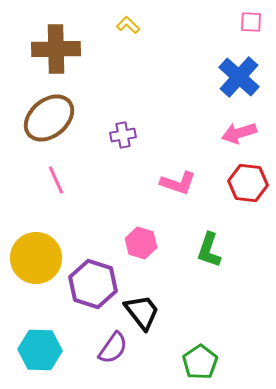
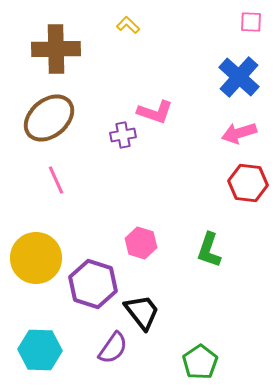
pink L-shape: moved 23 px left, 71 px up
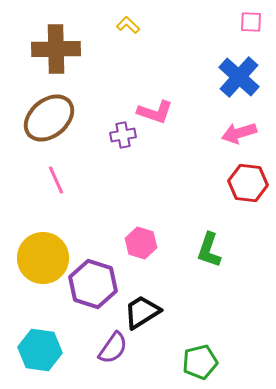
yellow circle: moved 7 px right
black trapezoid: rotated 84 degrees counterclockwise
cyan hexagon: rotated 6 degrees clockwise
green pentagon: rotated 20 degrees clockwise
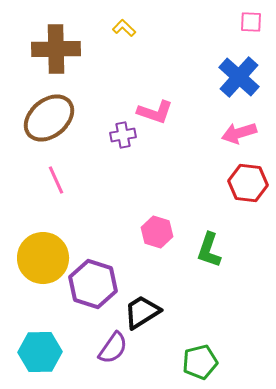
yellow L-shape: moved 4 px left, 3 px down
pink hexagon: moved 16 px right, 11 px up
cyan hexagon: moved 2 px down; rotated 9 degrees counterclockwise
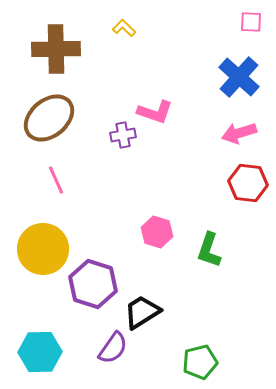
yellow circle: moved 9 px up
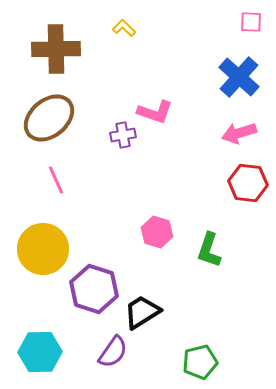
purple hexagon: moved 1 px right, 5 px down
purple semicircle: moved 4 px down
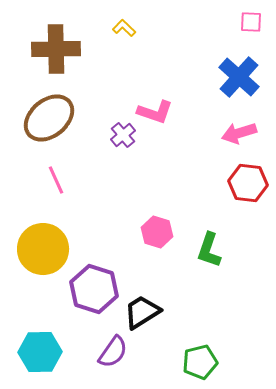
purple cross: rotated 30 degrees counterclockwise
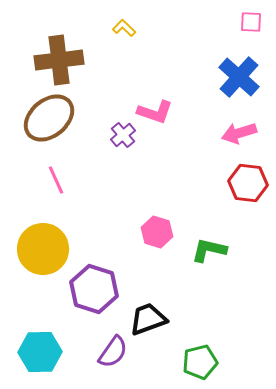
brown cross: moved 3 px right, 11 px down; rotated 6 degrees counterclockwise
green L-shape: rotated 84 degrees clockwise
black trapezoid: moved 6 px right, 7 px down; rotated 12 degrees clockwise
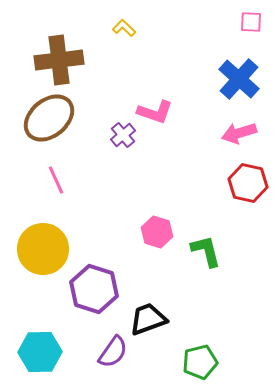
blue cross: moved 2 px down
red hexagon: rotated 6 degrees clockwise
green L-shape: moved 3 px left, 1 px down; rotated 63 degrees clockwise
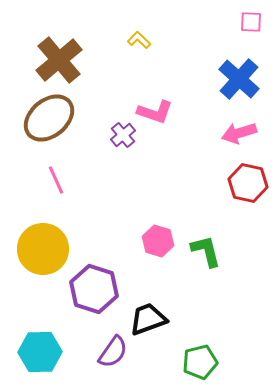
yellow L-shape: moved 15 px right, 12 px down
brown cross: rotated 33 degrees counterclockwise
pink hexagon: moved 1 px right, 9 px down
